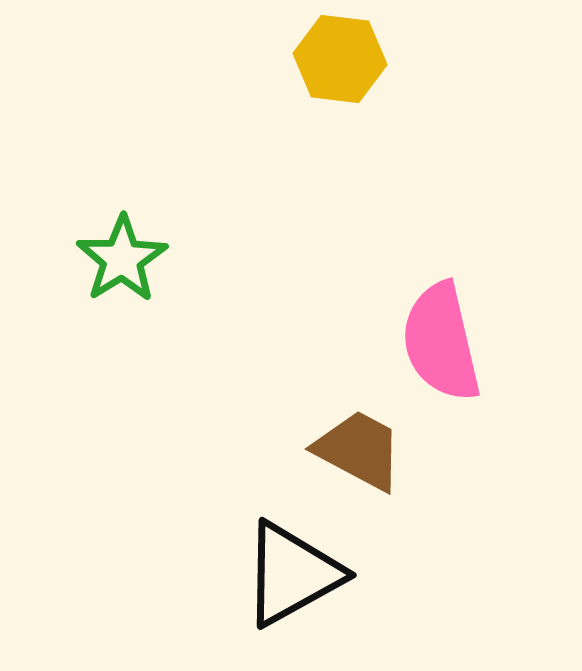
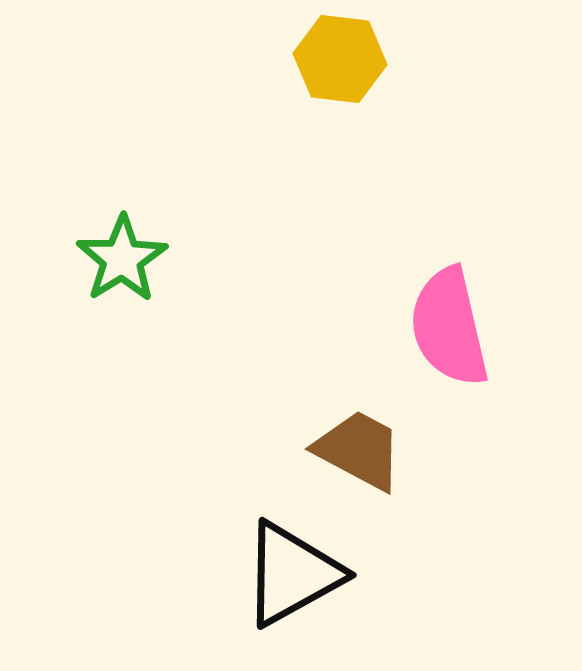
pink semicircle: moved 8 px right, 15 px up
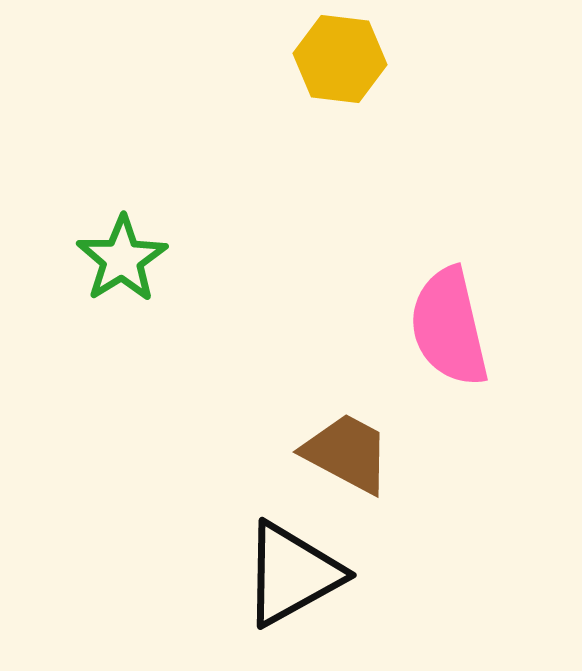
brown trapezoid: moved 12 px left, 3 px down
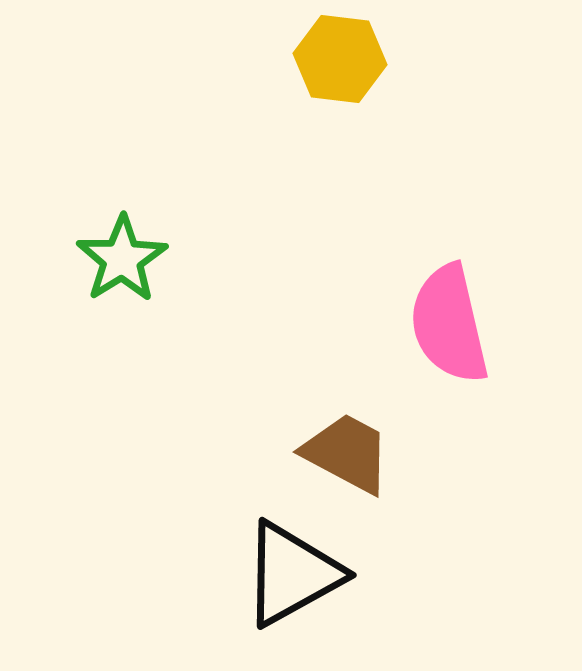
pink semicircle: moved 3 px up
